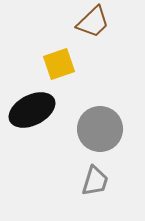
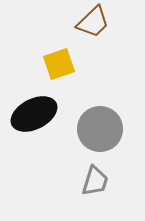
black ellipse: moved 2 px right, 4 px down
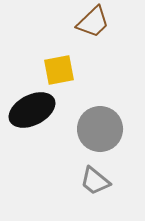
yellow square: moved 6 px down; rotated 8 degrees clockwise
black ellipse: moved 2 px left, 4 px up
gray trapezoid: rotated 112 degrees clockwise
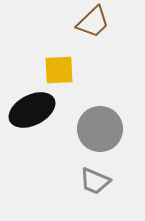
yellow square: rotated 8 degrees clockwise
gray trapezoid: rotated 16 degrees counterclockwise
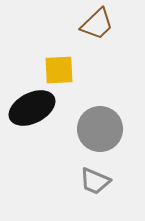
brown trapezoid: moved 4 px right, 2 px down
black ellipse: moved 2 px up
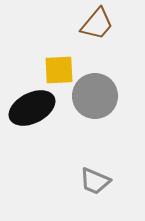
brown trapezoid: rotated 6 degrees counterclockwise
gray circle: moved 5 px left, 33 px up
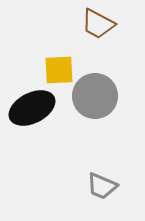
brown trapezoid: moved 1 px right; rotated 78 degrees clockwise
gray trapezoid: moved 7 px right, 5 px down
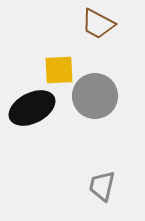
gray trapezoid: rotated 80 degrees clockwise
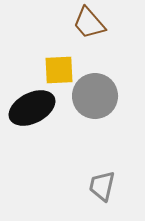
brown trapezoid: moved 9 px left, 1 px up; rotated 21 degrees clockwise
